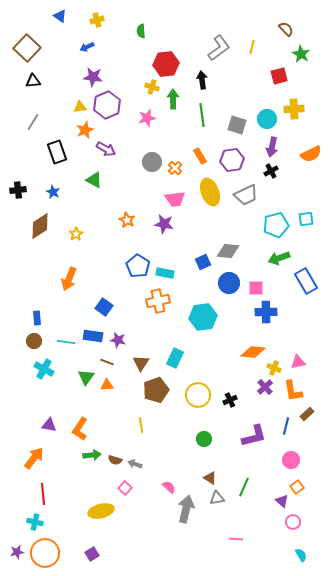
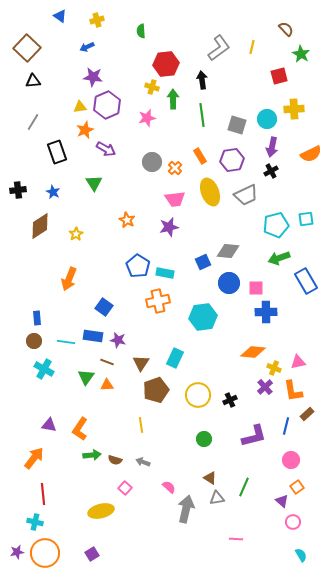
green triangle at (94, 180): moved 3 px down; rotated 30 degrees clockwise
purple star at (164, 224): moved 5 px right, 3 px down; rotated 24 degrees counterclockwise
gray arrow at (135, 464): moved 8 px right, 2 px up
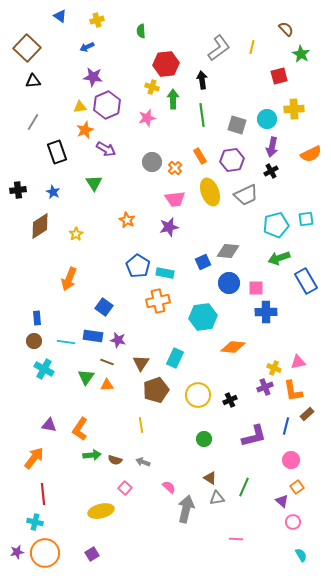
orange diamond at (253, 352): moved 20 px left, 5 px up
purple cross at (265, 387): rotated 21 degrees clockwise
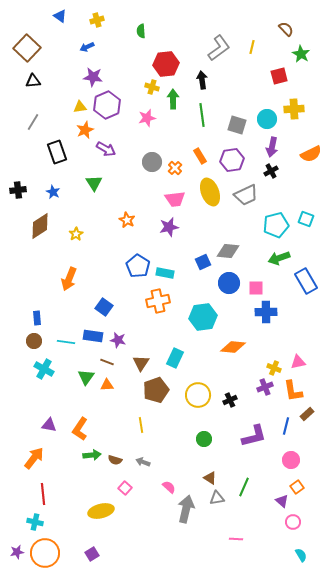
cyan square at (306, 219): rotated 28 degrees clockwise
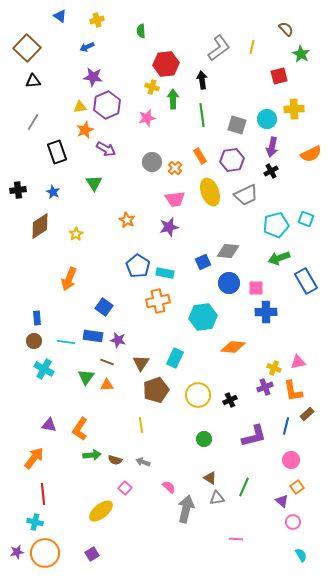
yellow ellipse at (101, 511): rotated 25 degrees counterclockwise
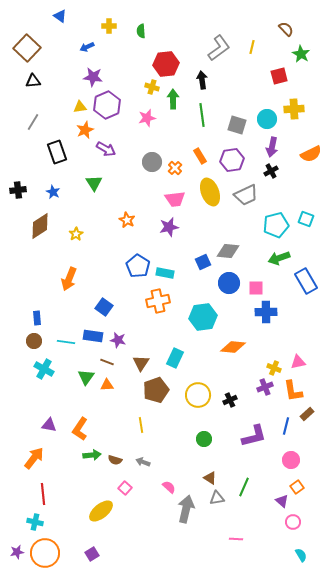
yellow cross at (97, 20): moved 12 px right, 6 px down; rotated 16 degrees clockwise
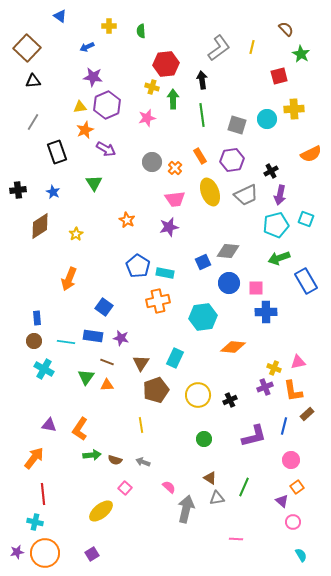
purple arrow at (272, 147): moved 8 px right, 48 px down
purple star at (118, 340): moved 3 px right, 2 px up
blue line at (286, 426): moved 2 px left
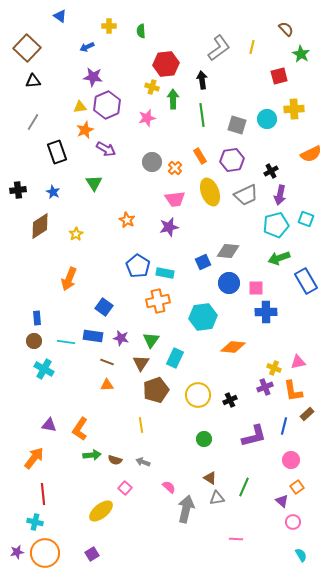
green triangle at (86, 377): moved 65 px right, 37 px up
